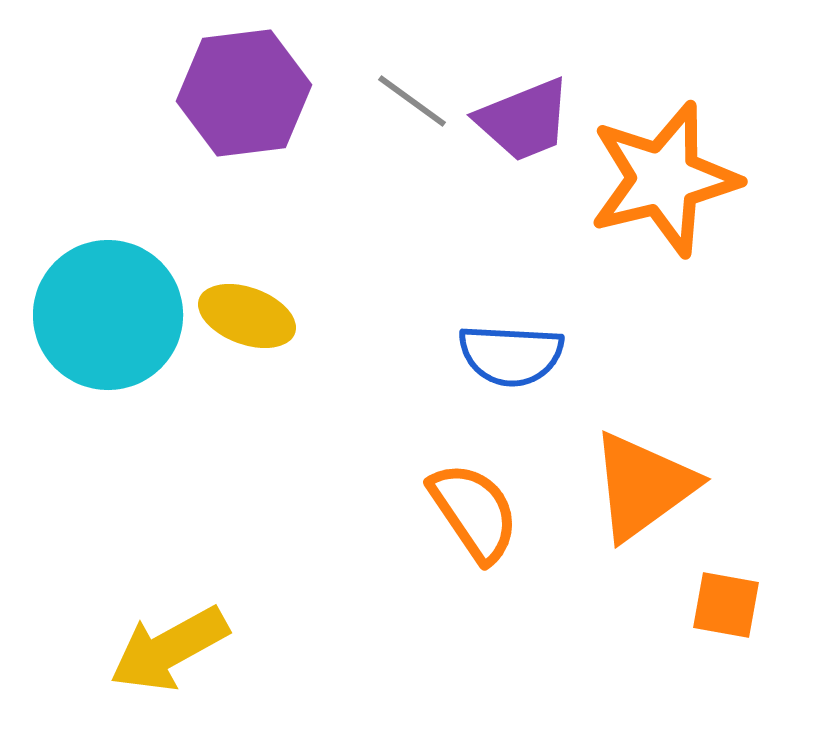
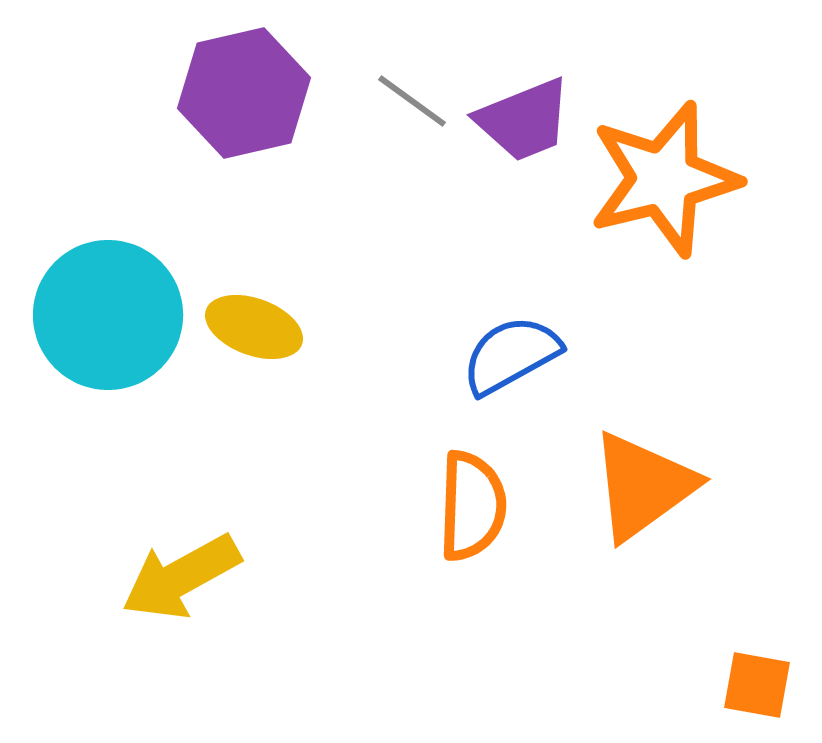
purple hexagon: rotated 6 degrees counterclockwise
yellow ellipse: moved 7 px right, 11 px down
blue semicircle: rotated 148 degrees clockwise
orange semicircle: moved 2 px left, 6 px up; rotated 36 degrees clockwise
orange square: moved 31 px right, 80 px down
yellow arrow: moved 12 px right, 72 px up
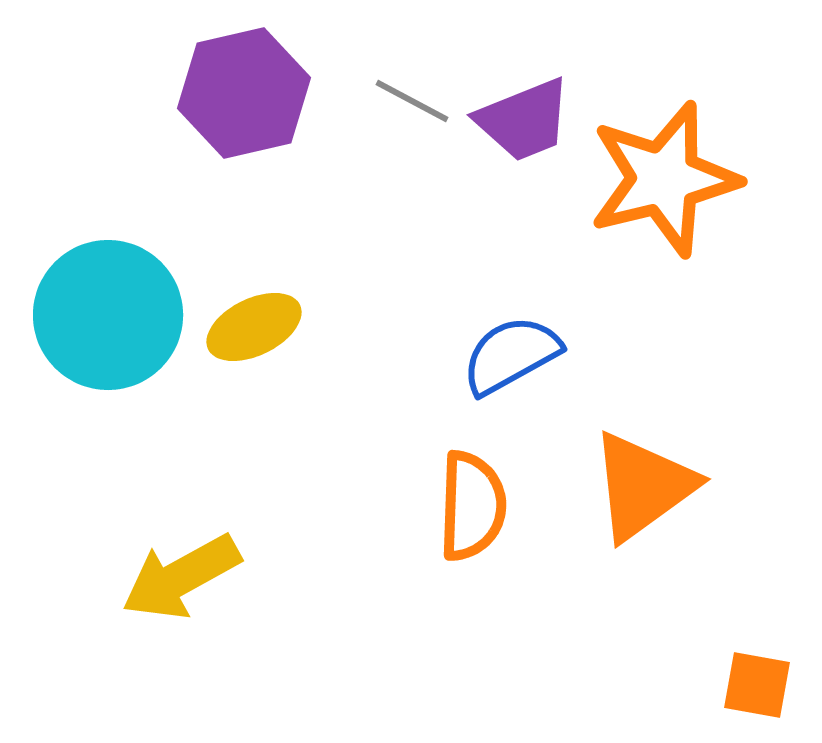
gray line: rotated 8 degrees counterclockwise
yellow ellipse: rotated 46 degrees counterclockwise
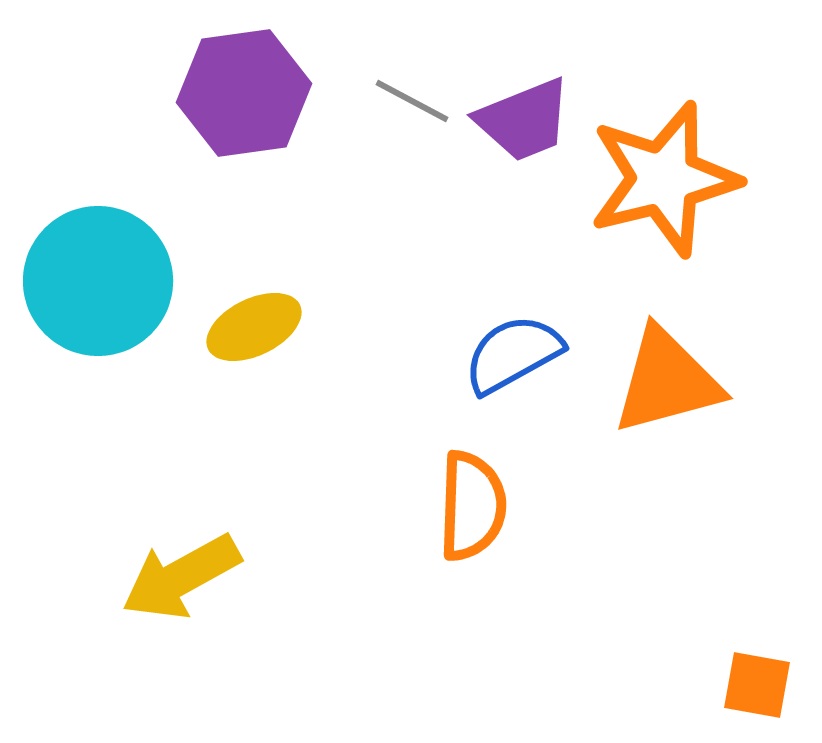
purple hexagon: rotated 5 degrees clockwise
cyan circle: moved 10 px left, 34 px up
blue semicircle: moved 2 px right, 1 px up
orange triangle: moved 24 px right, 105 px up; rotated 21 degrees clockwise
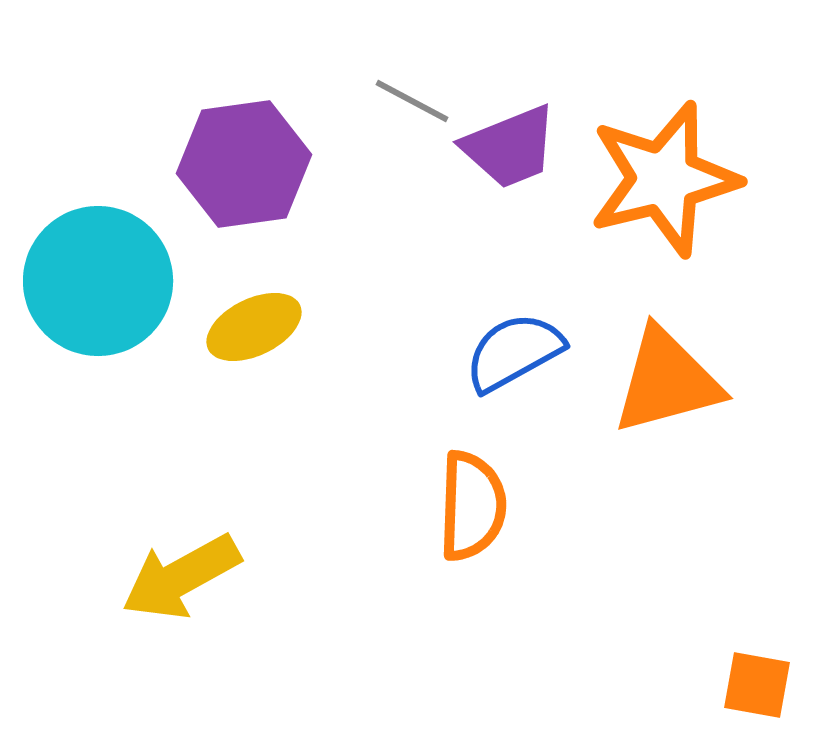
purple hexagon: moved 71 px down
purple trapezoid: moved 14 px left, 27 px down
blue semicircle: moved 1 px right, 2 px up
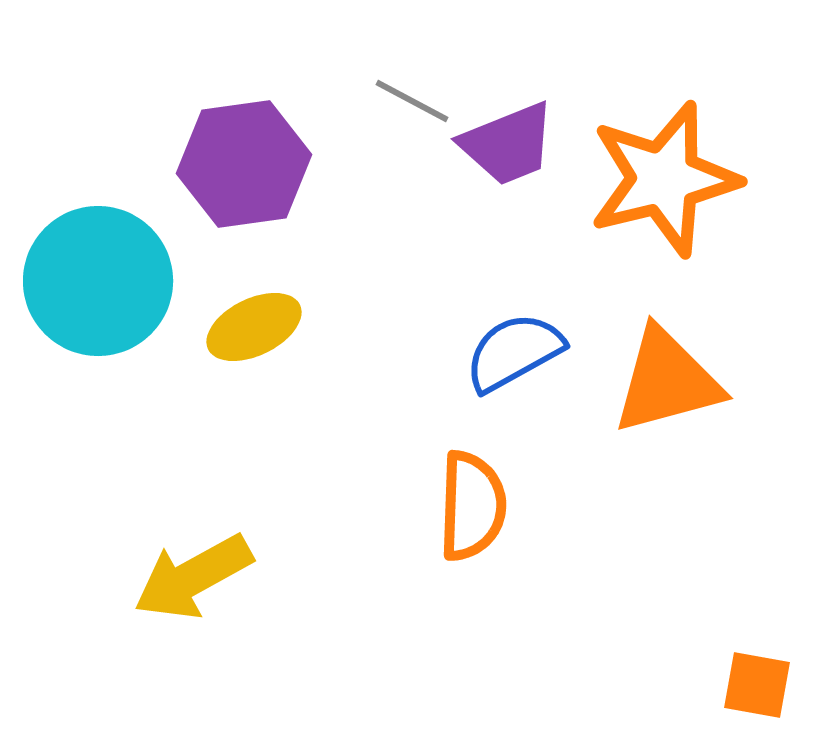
purple trapezoid: moved 2 px left, 3 px up
yellow arrow: moved 12 px right
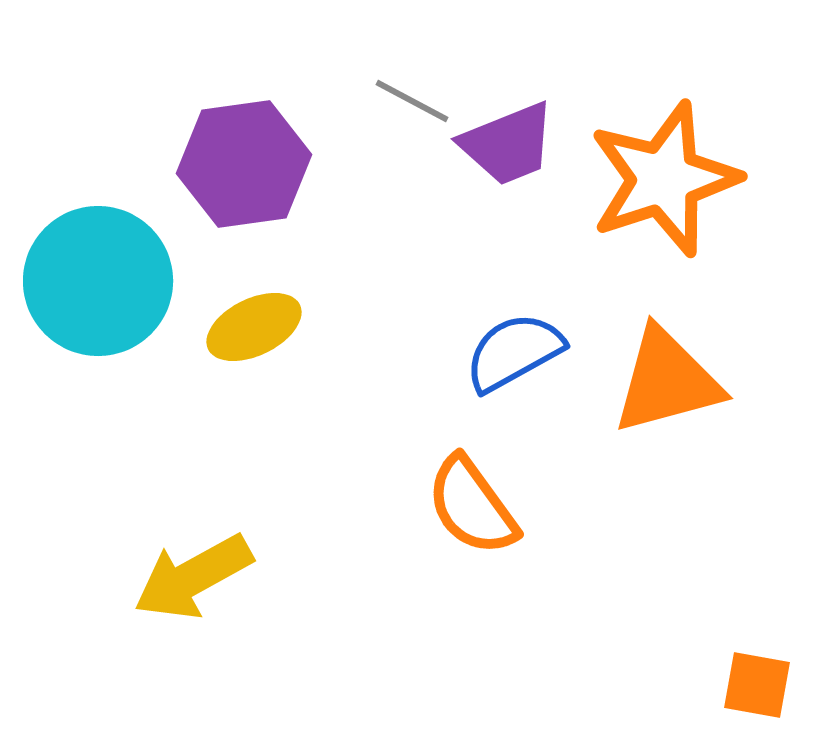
orange star: rotated 4 degrees counterclockwise
orange semicircle: rotated 142 degrees clockwise
